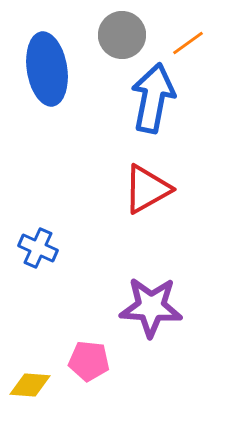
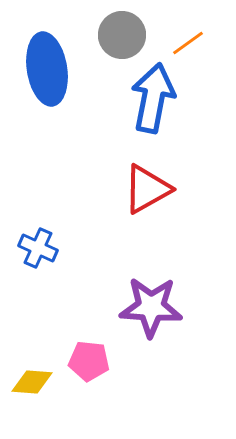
yellow diamond: moved 2 px right, 3 px up
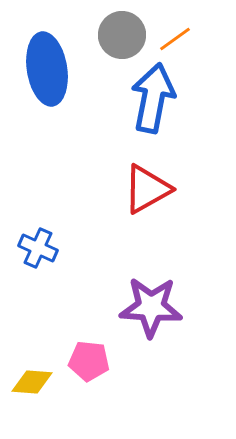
orange line: moved 13 px left, 4 px up
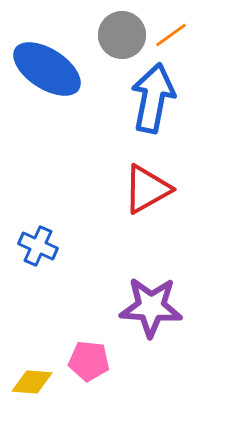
orange line: moved 4 px left, 4 px up
blue ellipse: rotated 48 degrees counterclockwise
blue cross: moved 2 px up
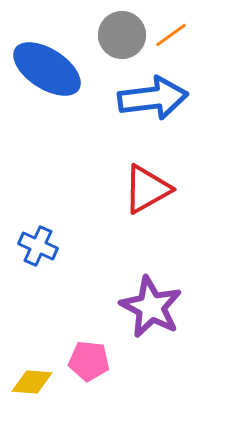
blue arrow: rotated 72 degrees clockwise
purple star: rotated 24 degrees clockwise
